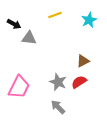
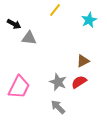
yellow line: moved 5 px up; rotated 32 degrees counterclockwise
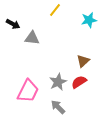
cyan star: rotated 14 degrees clockwise
black arrow: moved 1 px left
gray triangle: moved 3 px right
brown triangle: rotated 16 degrees counterclockwise
gray star: rotated 24 degrees clockwise
pink trapezoid: moved 9 px right, 4 px down
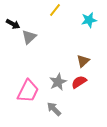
gray triangle: moved 3 px left, 1 px up; rotated 49 degrees counterclockwise
gray arrow: moved 4 px left, 2 px down
